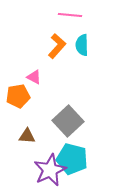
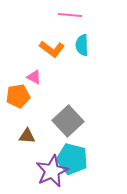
orange L-shape: moved 5 px left, 3 px down; rotated 85 degrees clockwise
purple star: moved 2 px right, 1 px down
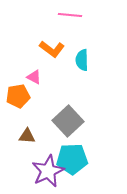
cyan semicircle: moved 15 px down
cyan pentagon: rotated 16 degrees counterclockwise
purple star: moved 4 px left
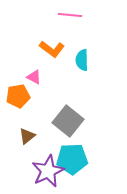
gray square: rotated 8 degrees counterclockwise
brown triangle: rotated 42 degrees counterclockwise
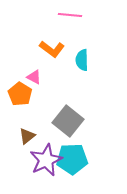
orange pentagon: moved 2 px right, 2 px up; rotated 30 degrees counterclockwise
purple star: moved 2 px left, 11 px up
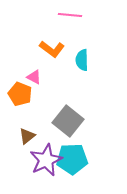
orange pentagon: rotated 10 degrees counterclockwise
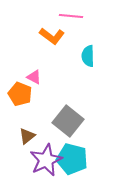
pink line: moved 1 px right, 1 px down
orange L-shape: moved 13 px up
cyan semicircle: moved 6 px right, 4 px up
cyan pentagon: rotated 16 degrees clockwise
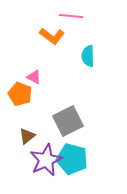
gray square: rotated 24 degrees clockwise
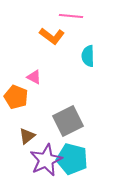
orange pentagon: moved 4 px left, 3 px down
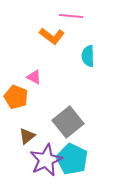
gray square: moved 1 px down; rotated 12 degrees counterclockwise
cyan pentagon: rotated 12 degrees clockwise
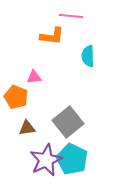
orange L-shape: rotated 30 degrees counterclockwise
pink triangle: rotated 35 degrees counterclockwise
brown triangle: moved 8 px up; rotated 30 degrees clockwise
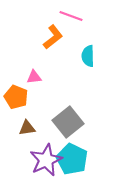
pink line: rotated 15 degrees clockwise
orange L-shape: moved 1 px right, 1 px down; rotated 45 degrees counterclockwise
